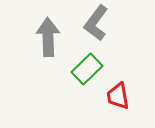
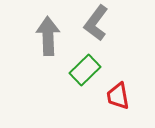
gray arrow: moved 1 px up
green rectangle: moved 2 px left, 1 px down
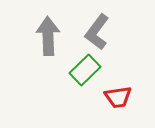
gray L-shape: moved 1 px right, 9 px down
red trapezoid: moved 1 px down; rotated 88 degrees counterclockwise
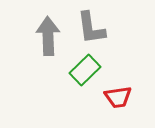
gray L-shape: moved 6 px left, 4 px up; rotated 45 degrees counterclockwise
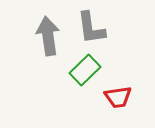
gray arrow: rotated 6 degrees counterclockwise
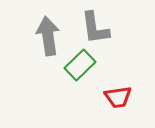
gray L-shape: moved 4 px right
green rectangle: moved 5 px left, 5 px up
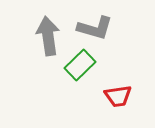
gray L-shape: rotated 66 degrees counterclockwise
red trapezoid: moved 1 px up
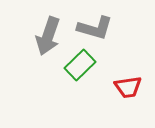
gray arrow: rotated 153 degrees counterclockwise
red trapezoid: moved 10 px right, 9 px up
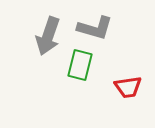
green rectangle: rotated 32 degrees counterclockwise
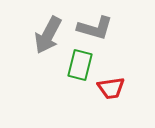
gray arrow: moved 1 px up; rotated 9 degrees clockwise
red trapezoid: moved 17 px left, 1 px down
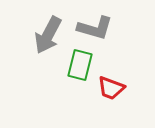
red trapezoid: rotated 28 degrees clockwise
